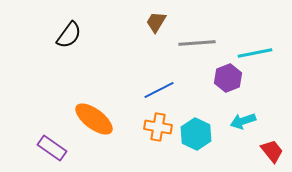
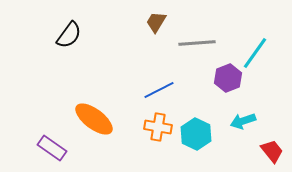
cyan line: rotated 44 degrees counterclockwise
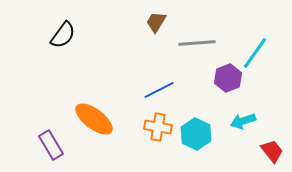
black semicircle: moved 6 px left
purple rectangle: moved 1 px left, 3 px up; rotated 24 degrees clockwise
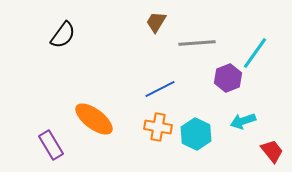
blue line: moved 1 px right, 1 px up
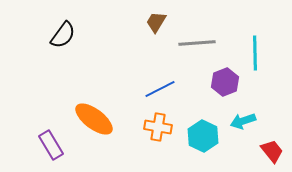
cyan line: rotated 36 degrees counterclockwise
purple hexagon: moved 3 px left, 4 px down
cyan hexagon: moved 7 px right, 2 px down
